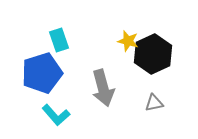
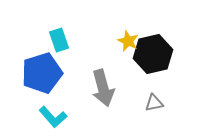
yellow star: rotated 10 degrees clockwise
black hexagon: rotated 12 degrees clockwise
cyan L-shape: moved 3 px left, 2 px down
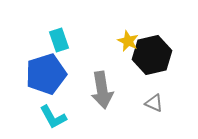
black hexagon: moved 1 px left, 1 px down
blue pentagon: moved 4 px right, 1 px down
gray arrow: moved 1 px left, 2 px down; rotated 6 degrees clockwise
gray triangle: rotated 36 degrees clockwise
cyan L-shape: rotated 12 degrees clockwise
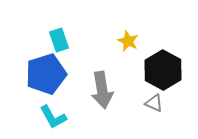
black hexagon: moved 11 px right, 15 px down; rotated 18 degrees counterclockwise
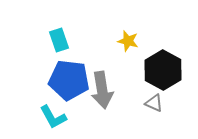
yellow star: rotated 10 degrees counterclockwise
blue pentagon: moved 23 px right, 6 px down; rotated 24 degrees clockwise
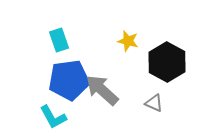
black hexagon: moved 4 px right, 8 px up
blue pentagon: rotated 15 degrees counterclockwise
gray arrow: rotated 141 degrees clockwise
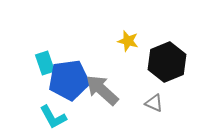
cyan rectangle: moved 14 px left, 23 px down
black hexagon: rotated 9 degrees clockwise
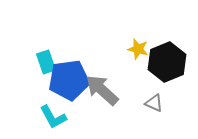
yellow star: moved 10 px right, 8 px down
cyan rectangle: moved 1 px right, 1 px up
